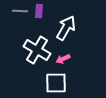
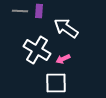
white arrow: rotated 85 degrees counterclockwise
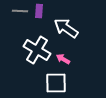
pink arrow: rotated 56 degrees clockwise
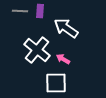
purple rectangle: moved 1 px right
white cross: rotated 8 degrees clockwise
